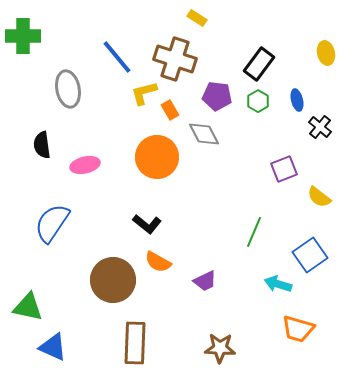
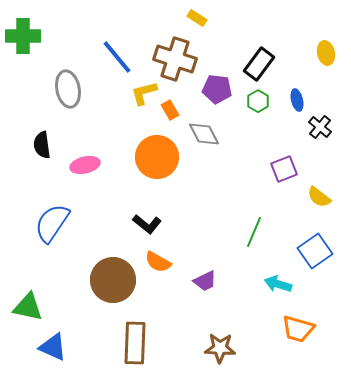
purple pentagon: moved 7 px up
blue square: moved 5 px right, 4 px up
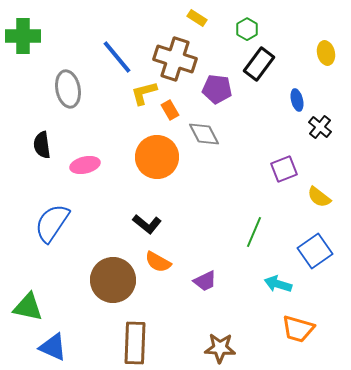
green hexagon: moved 11 px left, 72 px up
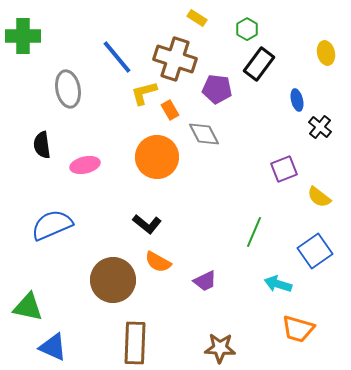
blue semicircle: moved 2 px down; rotated 33 degrees clockwise
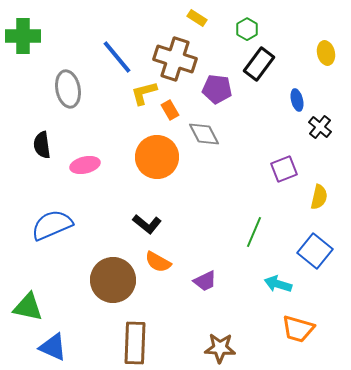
yellow semicircle: rotated 115 degrees counterclockwise
blue square: rotated 16 degrees counterclockwise
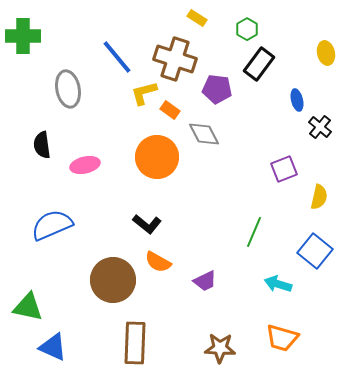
orange rectangle: rotated 24 degrees counterclockwise
orange trapezoid: moved 16 px left, 9 px down
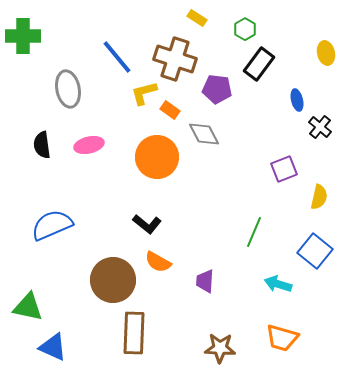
green hexagon: moved 2 px left
pink ellipse: moved 4 px right, 20 px up
purple trapezoid: rotated 120 degrees clockwise
brown rectangle: moved 1 px left, 10 px up
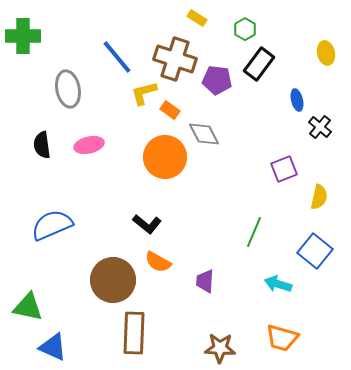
purple pentagon: moved 9 px up
orange circle: moved 8 px right
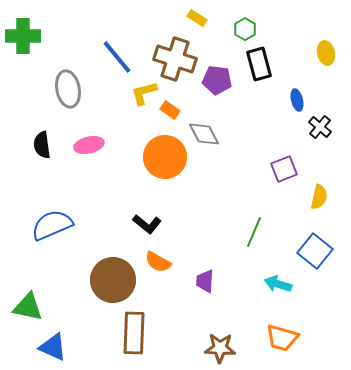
black rectangle: rotated 52 degrees counterclockwise
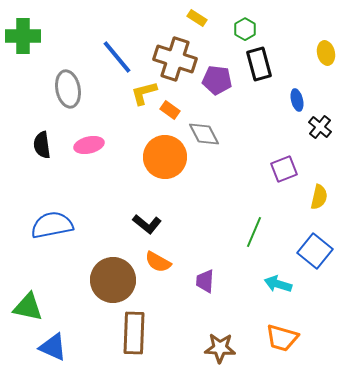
blue semicircle: rotated 12 degrees clockwise
